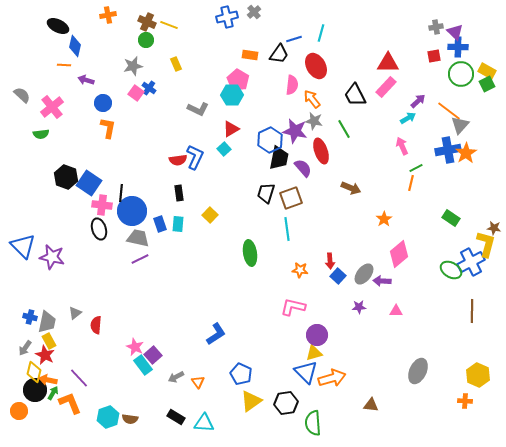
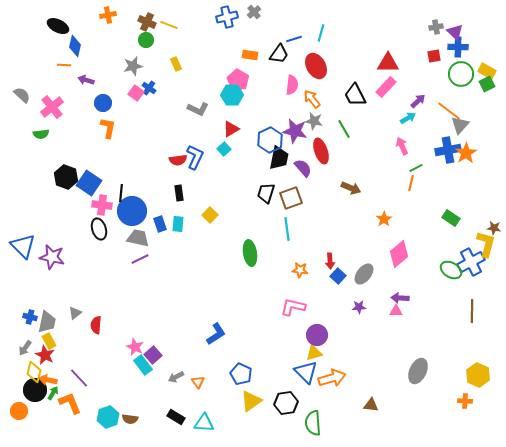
purple arrow at (382, 281): moved 18 px right, 17 px down
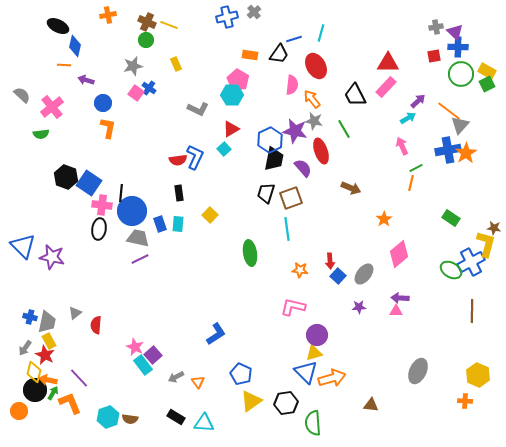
black trapezoid at (279, 158): moved 5 px left, 1 px down
black ellipse at (99, 229): rotated 25 degrees clockwise
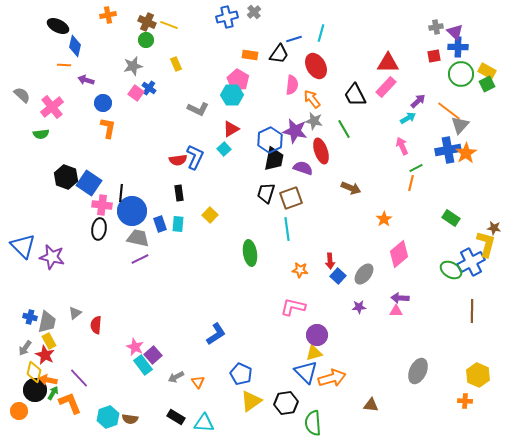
purple semicircle at (303, 168): rotated 30 degrees counterclockwise
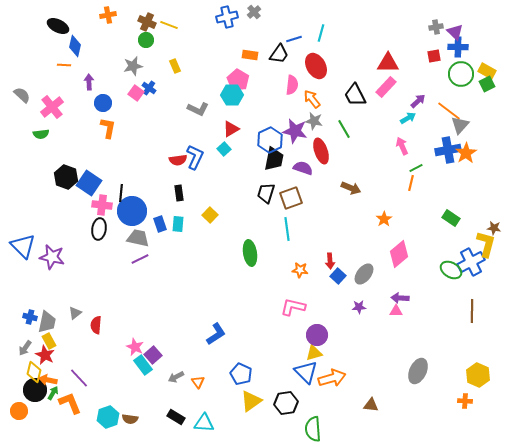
yellow rectangle at (176, 64): moved 1 px left, 2 px down
purple arrow at (86, 80): moved 3 px right, 2 px down; rotated 70 degrees clockwise
green semicircle at (313, 423): moved 6 px down
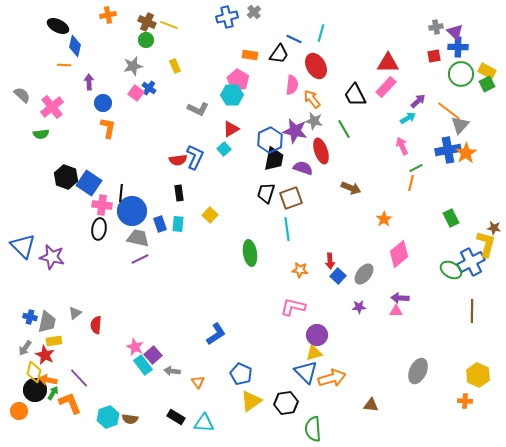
blue line at (294, 39): rotated 42 degrees clockwise
green rectangle at (451, 218): rotated 30 degrees clockwise
yellow rectangle at (49, 341): moved 5 px right; rotated 70 degrees counterclockwise
gray arrow at (176, 377): moved 4 px left, 6 px up; rotated 35 degrees clockwise
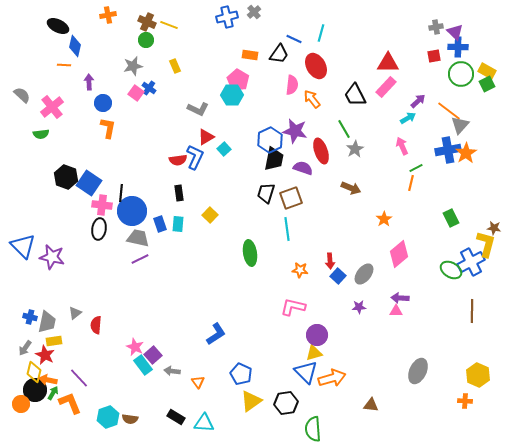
gray star at (314, 121): moved 41 px right, 28 px down; rotated 30 degrees clockwise
red triangle at (231, 129): moved 25 px left, 8 px down
orange circle at (19, 411): moved 2 px right, 7 px up
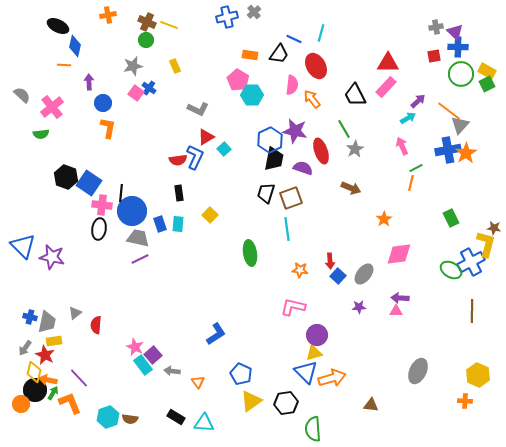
cyan hexagon at (232, 95): moved 20 px right
pink diamond at (399, 254): rotated 32 degrees clockwise
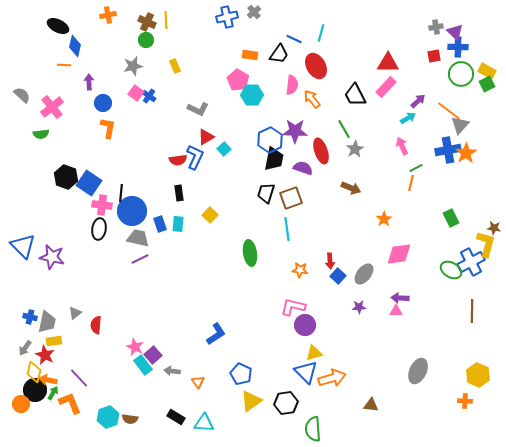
yellow line at (169, 25): moved 3 px left, 5 px up; rotated 66 degrees clockwise
blue cross at (149, 88): moved 8 px down
purple star at (295, 131): rotated 10 degrees counterclockwise
purple circle at (317, 335): moved 12 px left, 10 px up
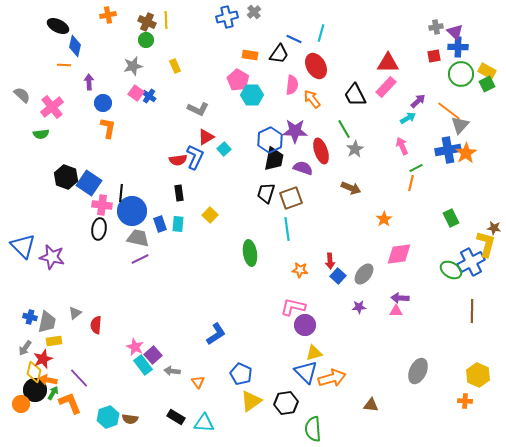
red star at (45, 355): moved 2 px left, 4 px down; rotated 24 degrees clockwise
